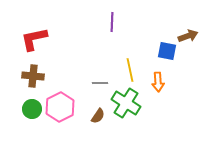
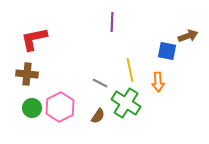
brown cross: moved 6 px left, 2 px up
gray line: rotated 28 degrees clockwise
green circle: moved 1 px up
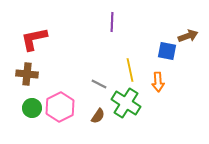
gray line: moved 1 px left, 1 px down
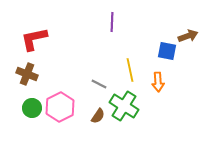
brown cross: rotated 15 degrees clockwise
green cross: moved 2 px left, 3 px down
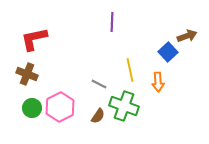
brown arrow: moved 1 px left
blue square: moved 1 px right, 1 px down; rotated 36 degrees clockwise
green cross: rotated 12 degrees counterclockwise
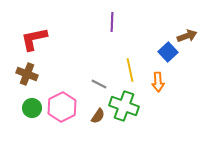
pink hexagon: moved 2 px right
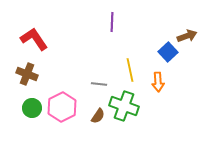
red L-shape: rotated 68 degrees clockwise
gray line: rotated 21 degrees counterclockwise
